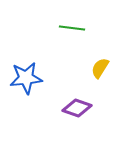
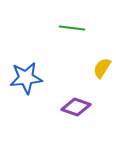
yellow semicircle: moved 2 px right
purple diamond: moved 1 px left, 1 px up
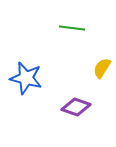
blue star: rotated 20 degrees clockwise
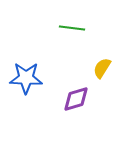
blue star: rotated 12 degrees counterclockwise
purple diamond: moved 8 px up; rotated 36 degrees counterclockwise
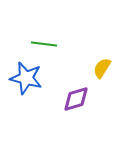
green line: moved 28 px left, 16 px down
blue star: rotated 12 degrees clockwise
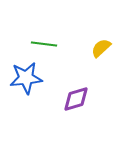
yellow semicircle: moved 1 px left, 20 px up; rotated 15 degrees clockwise
blue star: rotated 20 degrees counterclockwise
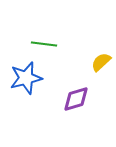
yellow semicircle: moved 14 px down
blue star: rotated 8 degrees counterclockwise
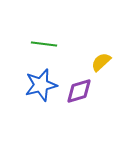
blue star: moved 15 px right, 7 px down
purple diamond: moved 3 px right, 8 px up
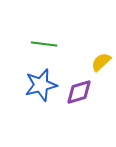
purple diamond: moved 1 px down
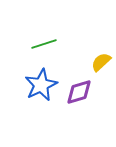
green line: rotated 25 degrees counterclockwise
blue star: rotated 12 degrees counterclockwise
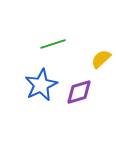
green line: moved 9 px right
yellow semicircle: moved 3 px up
